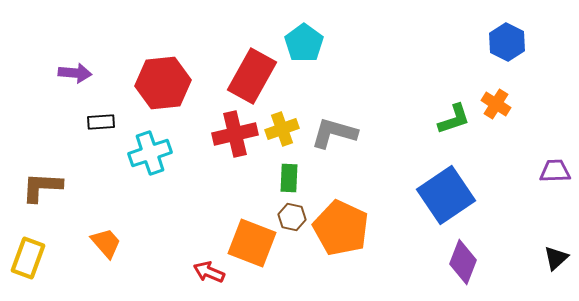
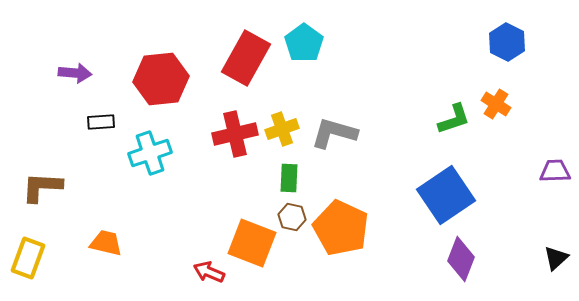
red rectangle: moved 6 px left, 18 px up
red hexagon: moved 2 px left, 4 px up
orange trapezoid: rotated 36 degrees counterclockwise
purple diamond: moved 2 px left, 3 px up
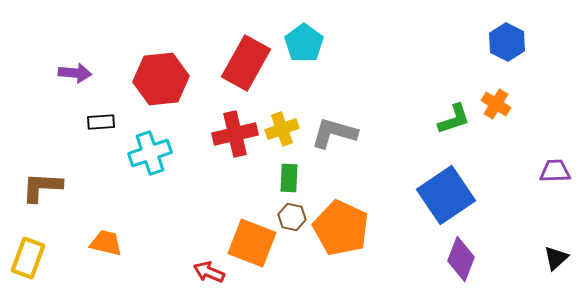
red rectangle: moved 5 px down
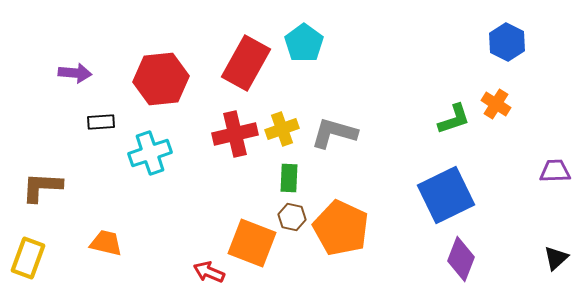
blue square: rotated 8 degrees clockwise
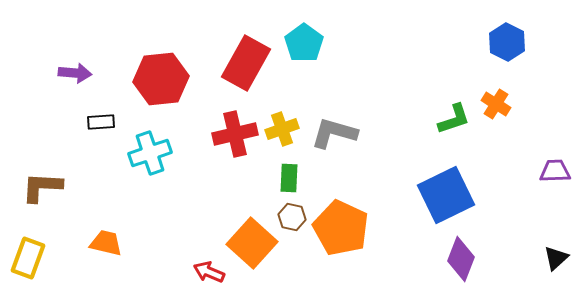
orange square: rotated 21 degrees clockwise
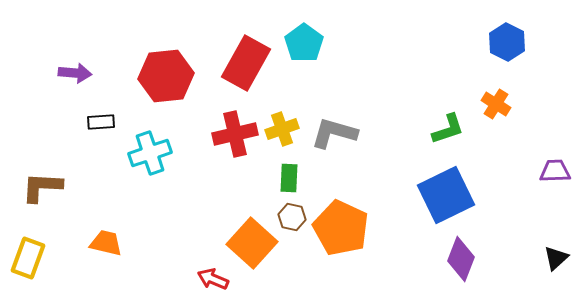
red hexagon: moved 5 px right, 3 px up
green L-shape: moved 6 px left, 10 px down
red arrow: moved 4 px right, 7 px down
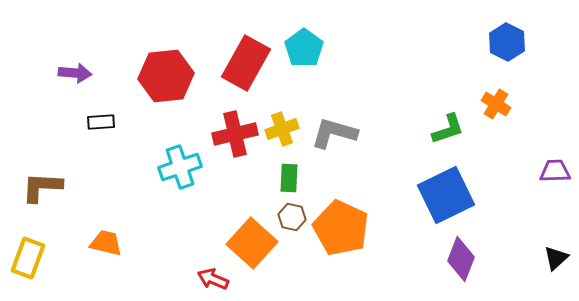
cyan pentagon: moved 5 px down
cyan cross: moved 30 px right, 14 px down
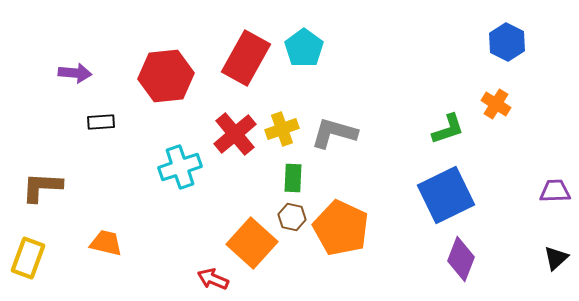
red rectangle: moved 5 px up
red cross: rotated 27 degrees counterclockwise
purple trapezoid: moved 20 px down
green rectangle: moved 4 px right
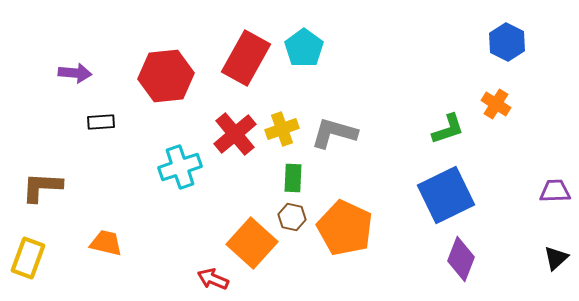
orange pentagon: moved 4 px right
